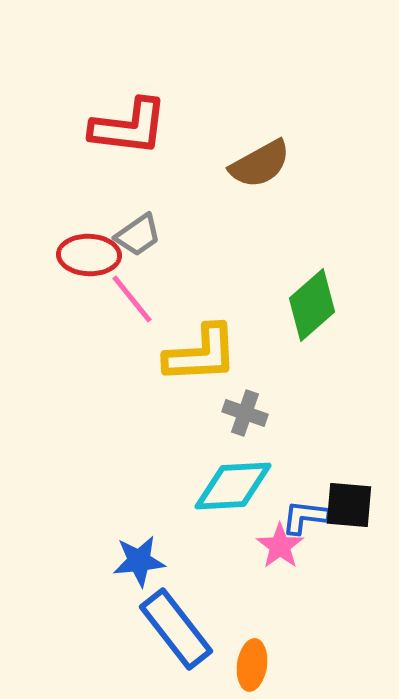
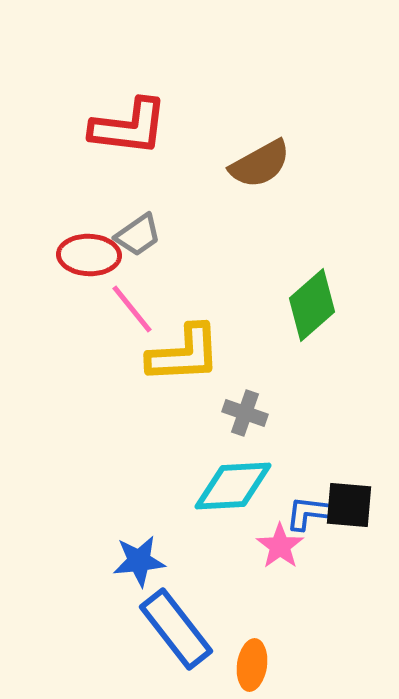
pink line: moved 10 px down
yellow L-shape: moved 17 px left
blue L-shape: moved 4 px right, 4 px up
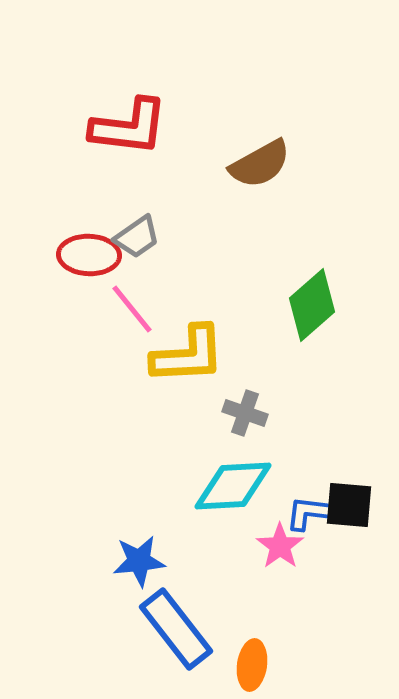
gray trapezoid: moved 1 px left, 2 px down
yellow L-shape: moved 4 px right, 1 px down
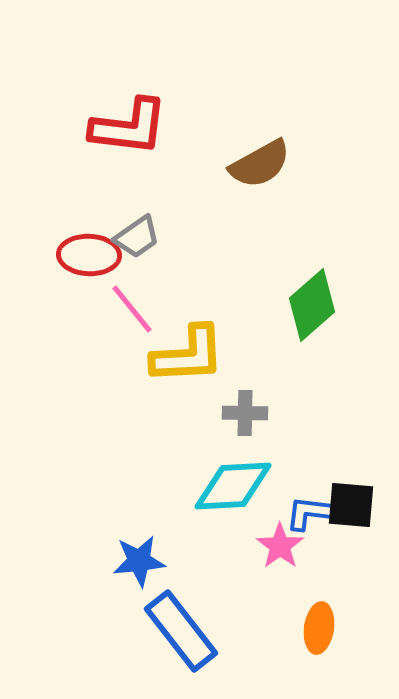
gray cross: rotated 18 degrees counterclockwise
black square: moved 2 px right
blue rectangle: moved 5 px right, 2 px down
orange ellipse: moved 67 px right, 37 px up
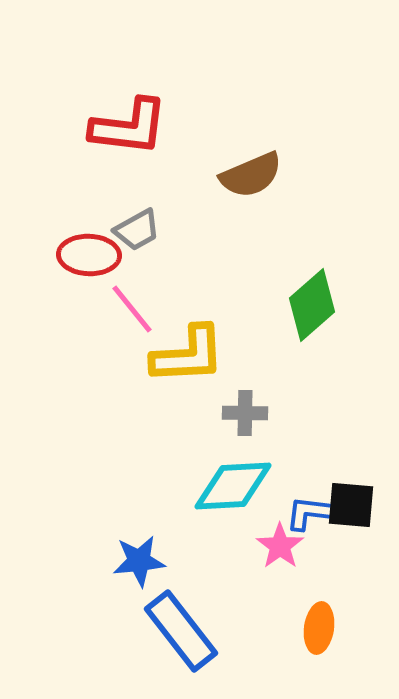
brown semicircle: moved 9 px left, 11 px down; rotated 6 degrees clockwise
gray trapezoid: moved 7 px up; rotated 6 degrees clockwise
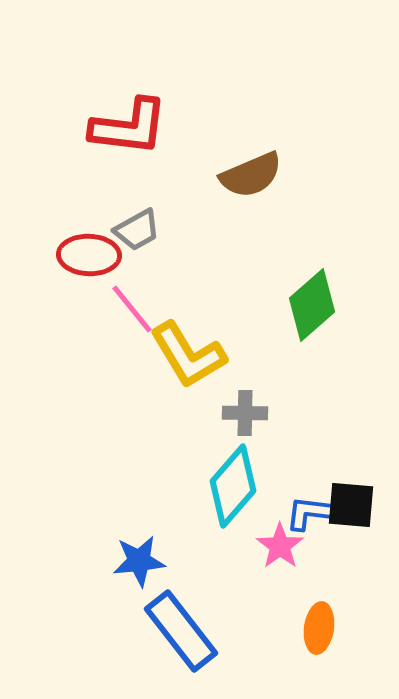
yellow L-shape: rotated 62 degrees clockwise
cyan diamond: rotated 46 degrees counterclockwise
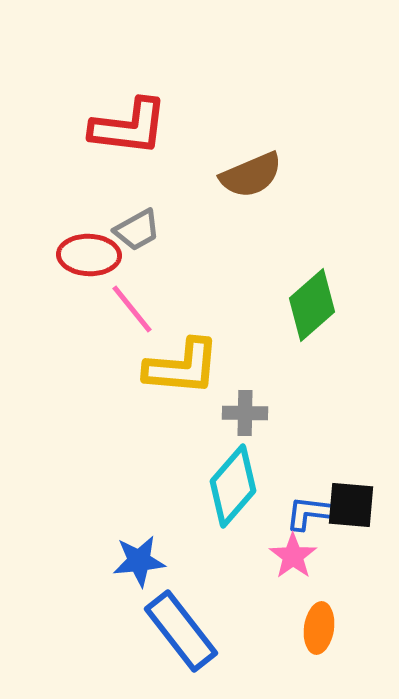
yellow L-shape: moved 6 px left, 12 px down; rotated 54 degrees counterclockwise
pink star: moved 13 px right, 10 px down
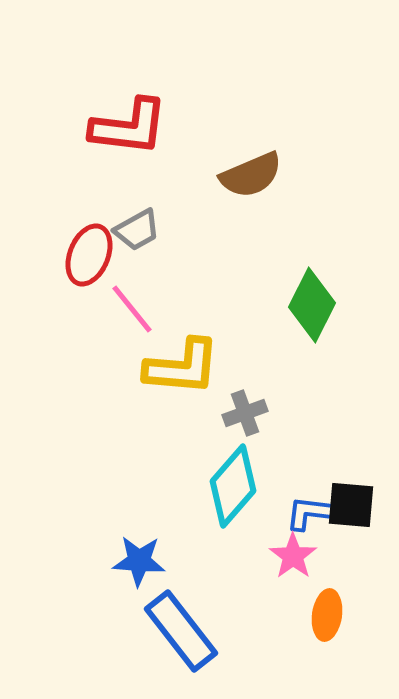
red ellipse: rotated 70 degrees counterclockwise
green diamond: rotated 22 degrees counterclockwise
gray cross: rotated 21 degrees counterclockwise
blue star: rotated 10 degrees clockwise
orange ellipse: moved 8 px right, 13 px up
